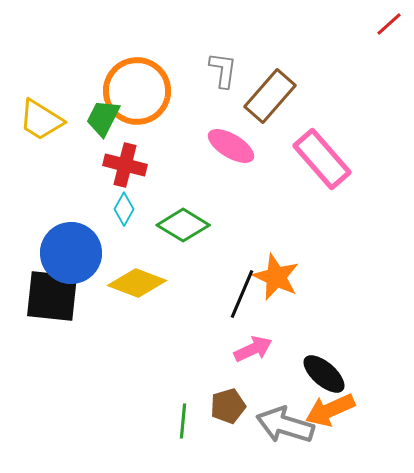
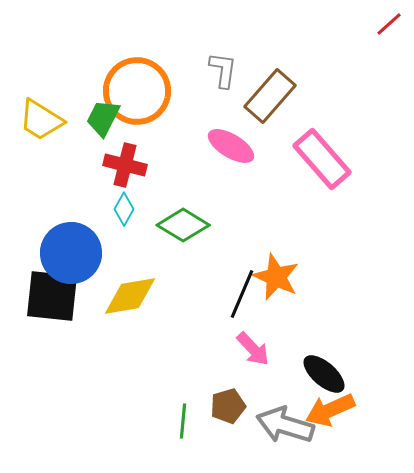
yellow diamond: moved 7 px left, 13 px down; rotated 30 degrees counterclockwise
pink arrow: rotated 72 degrees clockwise
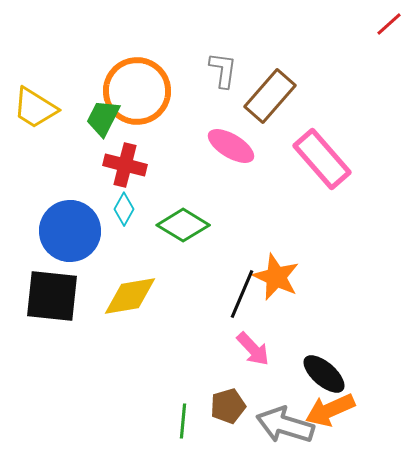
yellow trapezoid: moved 6 px left, 12 px up
blue circle: moved 1 px left, 22 px up
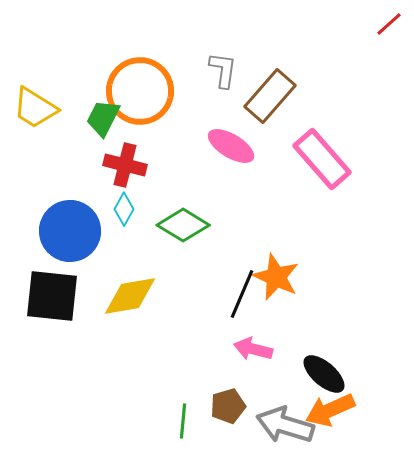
orange circle: moved 3 px right
pink arrow: rotated 147 degrees clockwise
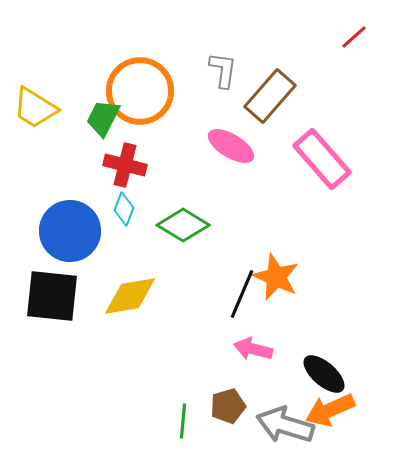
red line: moved 35 px left, 13 px down
cyan diamond: rotated 8 degrees counterclockwise
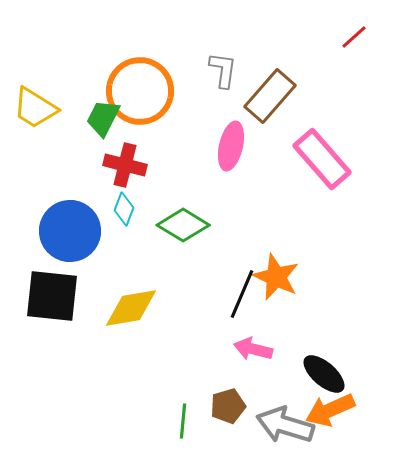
pink ellipse: rotated 72 degrees clockwise
yellow diamond: moved 1 px right, 12 px down
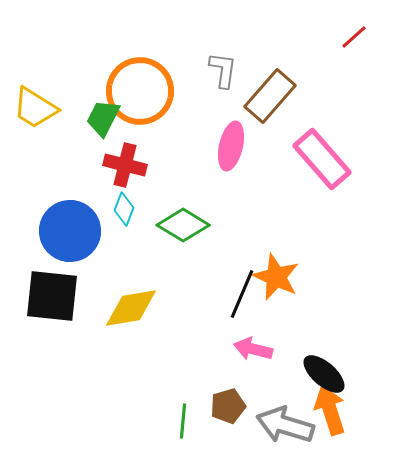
orange arrow: rotated 96 degrees clockwise
